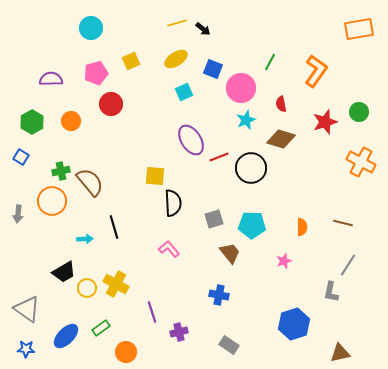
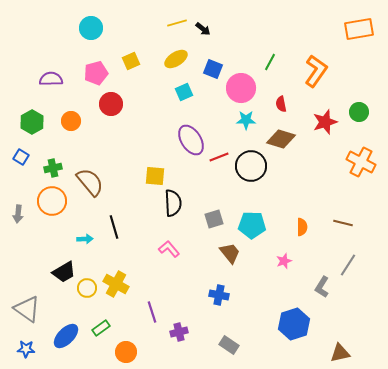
cyan star at (246, 120): rotated 24 degrees clockwise
black circle at (251, 168): moved 2 px up
green cross at (61, 171): moved 8 px left, 3 px up
gray L-shape at (331, 292): moved 9 px left, 5 px up; rotated 20 degrees clockwise
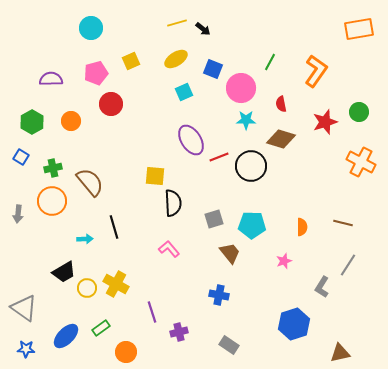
gray triangle at (27, 309): moved 3 px left, 1 px up
